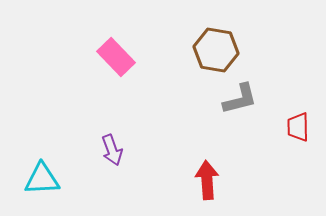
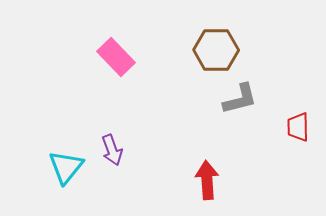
brown hexagon: rotated 9 degrees counterclockwise
cyan triangle: moved 24 px right, 12 px up; rotated 48 degrees counterclockwise
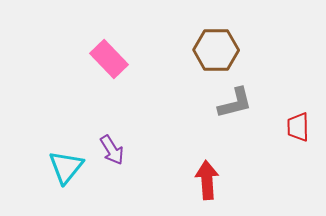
pink rectangle: moved 7 px left, 2 px down
gray L-shape: moved 5 px left, 4 px down
purple arrow: rotated 12 degrees counterclockwise
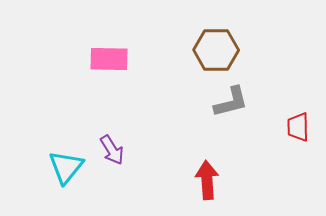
pink rectangle: rotated 45 degrees counterclockwise
gray L-shape: moved 4 px left, 1 px up
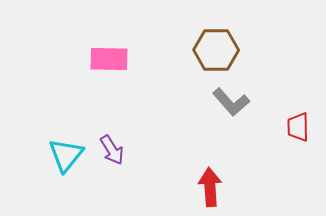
gray L-shape: rotated 63 degrees clockwise
cyan triangle: moved 12 px up
red arrow: moved 3 px right, 7 px down
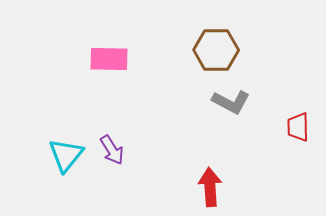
gray L-shape: rotated 21 degrees counterclockwise
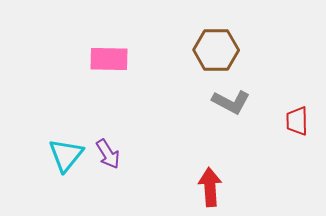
red trapezoid: moved 1 px left, 6 px up
purple arrow: moved 4 px left, 4 px down
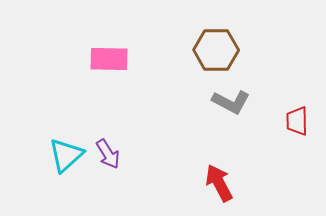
cyan triangle: rotated 9 degrees clockwise
red arrow: moved 9 px right, 4 px up; rotated 24 degrees counterclockwise
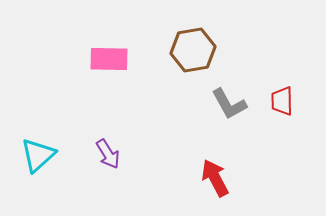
brown hexagon: moved 23 px left; rotated 9 degrees counterclockwise
gray L-shape: moved 2 px left, 2 px down; rotated 33 degrees clockwise
red trapezoid: moved 15 px left, 20 px up
cyan triangle: moved 28 px left
red arrow: moved 4 px left, 5 px up
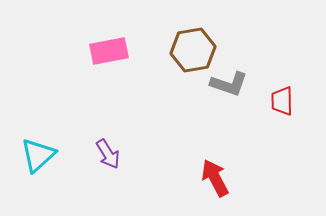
pink rectangle: moved 8 px up; rotated 12 degrees counterclockwise
gray L-shape: moved 20 px up; rotated 42 degrees counterclockwise
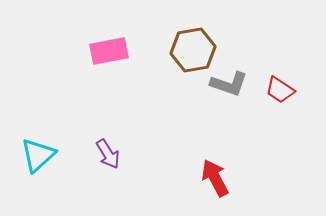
red trapezoid: moved 2 px left, 11 px up; rotated 56 degrees counterclockwise
